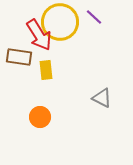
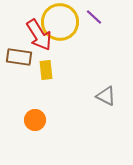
gray triangle: moved 4 px right, 2 px up
orange circle: moved 5 px left, 3 px down
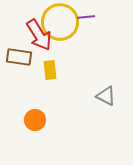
purple line: moved 8 px left; rotated 48 degrees counterclockwise
yellow rectangle: moved 4 px right
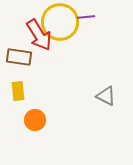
yellow rectangle: moved 32 px left, 21 px down
